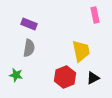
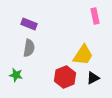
pink rectangle: moved 1 px down
yellow trapezoid: moved 2 px right, 4 px down; rotated 45 degrees clockwise
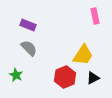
purple rectangle: moved 1 px left, 1 px down
gray semicircle: rotated 54 degrees counterclockwise
green star: rotated 16 degrees clockwise
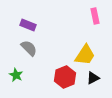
yellow trapezoid: moved 2 px right
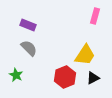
pink rectangle: rotated 28 degrees clockwise
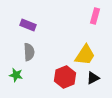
gray semicircle: moved 4 px down; rotated 42 degrees clockwise
green star: rotated 16 degrees counterclockwise
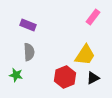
pink rectangle: moved 2 px left, 1 px down; rotated 21 degrees clockwise
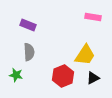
pink rectangle: rotated 63 degrees clockwise
red hexagon: moved 2 px left, 1 px up
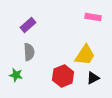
purple rectangle: rotated 63 degrees counterclockwise
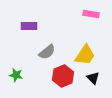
pink rectangle: moved 2 px left, 3 px up
purple rectangle: moved 1 px right, 1 px down; rotated 42 degrees clockwise
gray semicircle: moved 18 px right; rotated 54 degrees clockwise
black triangle: rotated 48 degrees counterclockwise
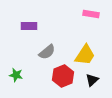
black triangle: moved 1 px left, 2 px down; rotated 32 degrees clockwise
